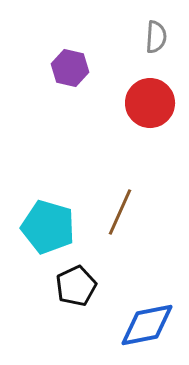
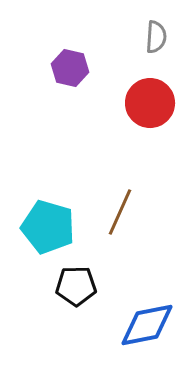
black pentagon: rotated 24 degrees clockwise
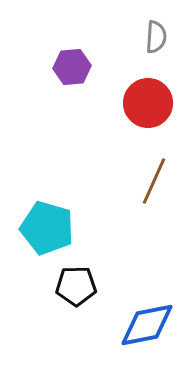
purple hexagon: moved 2 px right, 1 px up; rotated 18 degrees counterclockwise
red circle: moved 2 px left
brown line: moved 34 px right, 31 px up
cyan pentagon: moved 1 px left, 1 px down
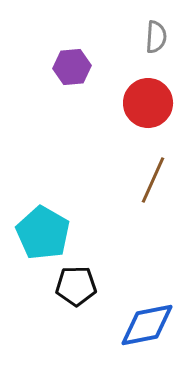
brown line: moved 1 px left, 1 px up
cyan pentagon: moved 4 px left, 5 px down; rotated 14 degrees clockwise
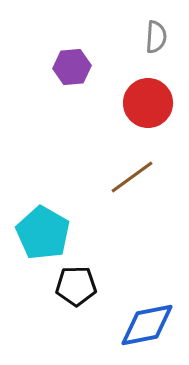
brown line: moved 21 px left, 3 px up; rotated 30 degrees clockwise
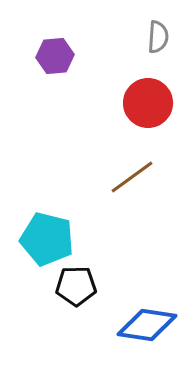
gray semicircle: moved 2 px right
purple hexagon: moved 17 px left, 11 px up
cyan pentagon: moved 4 px right, 6 px down; rotated 16 degrees counterclockwise
blue diamond: rotated 20 degrees clockwise
